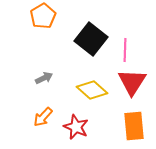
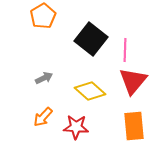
red triangle: moved 1 px right, 1 px up; rotated 8 degrees clockwise
yellow diamond: moved 2 px left, 1 px down
red star: rotated 20 degrees counterclockwise
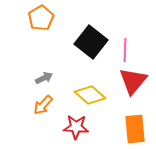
orange pentagon: moved 2 px left, 2 px down
black square: moved 3 px down
yellow diamond: moved 4 px down
orange arrow: moved 12 px up
orange rectangle: moved 1 px right, 3 px down
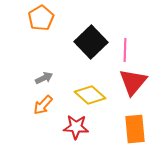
black square: rotated 8 degrees clockwise
red triangle: moved 1 px down
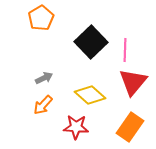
orange rectangle: moved 5 px left, 2 px up; rotated 40 degrees clockwise
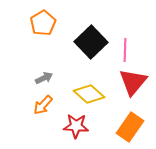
orange pentagon: moved 2 px right, 5 px down
yellow diamond: moved 1 px left, 1 px up
red star: moved 1 px up
